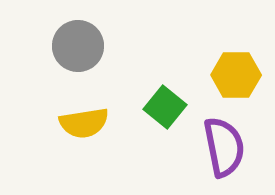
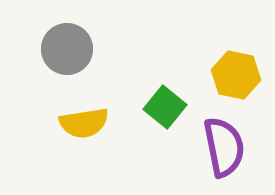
gray circle: moved 11 px left, 3 px down
yellow hexagon: rotated 12 degrees clockwise
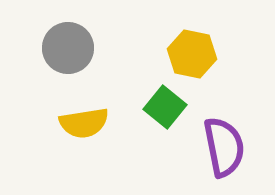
gray circle: moved 1 px right, 1 px up
yellow hexagon: moved 44 px left, 21 px up
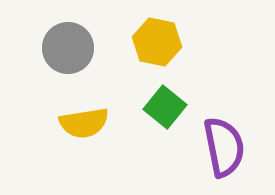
yellow hexagon: moved 35 px left, 12 px up
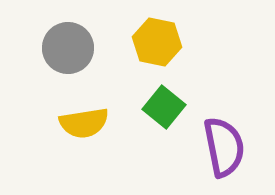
green square: moved 1 px left
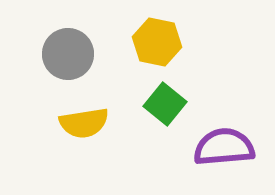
gray circle: moved 6 px down
green square: moved 1 px right, 3 px up
purple semicircle: rotated 84 degrees counterclockwise
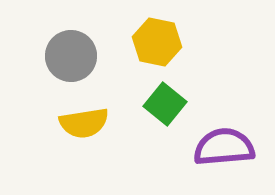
gray circle: moved 3 px right, 2 px down
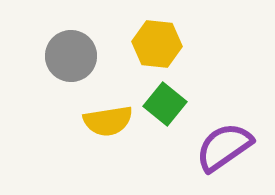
yellow hexagon: moved 2 px down; rotated 6 degrees counterclockwise
yellow semicircle: moved 24 px right, 2 px up
purple semicircle: rotated 30 degrees counterclockwise
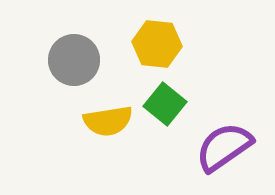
gray circle: moved 3 px right, 4 px down
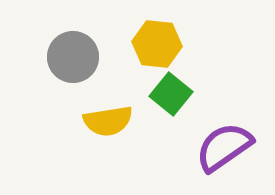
gray circle: moved 1 px left, 3 px up
green square: moved 6 px right, 10 px up
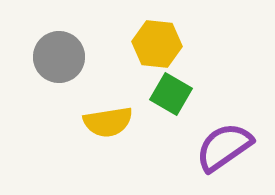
gray circle: moved 14 px left
green square: rotated 9 degrees counterclockwise
yellow semicircle: moved 1 px down
